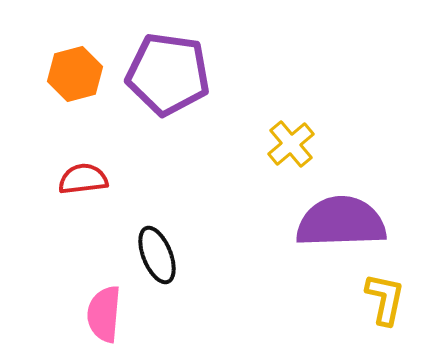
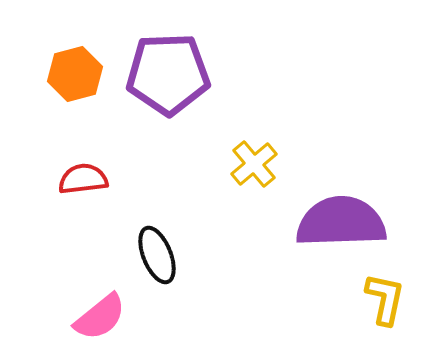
purple pentagon: rotated 10 degrees counterclockwise
yellow cross: moved 37 px left, 20 px down
pink semicircle: moved 4 px left, 3 px down; rotated 134 degrees counterclockwise
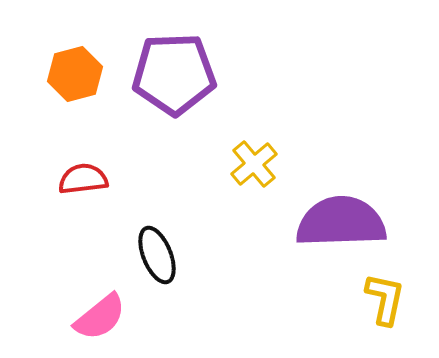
purple pentagon: moved 6 px right
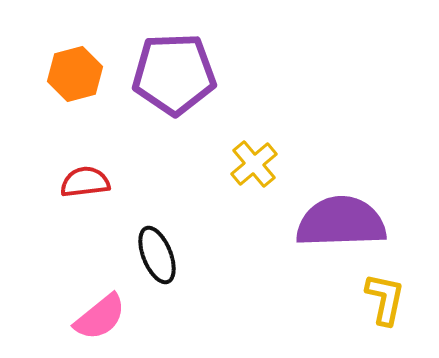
red semicircle: moved 2 px right, 3 px down
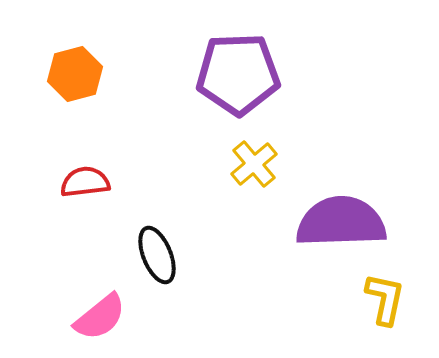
purple pentagon: moved 64 px right
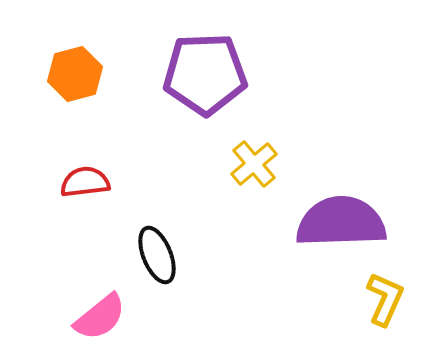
purple pentagon: moved 33 px left
yellow L-shape: rotated 12 degrees clockwise
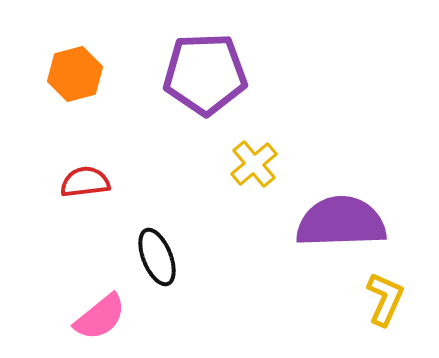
black ellipse: moved 2 px down
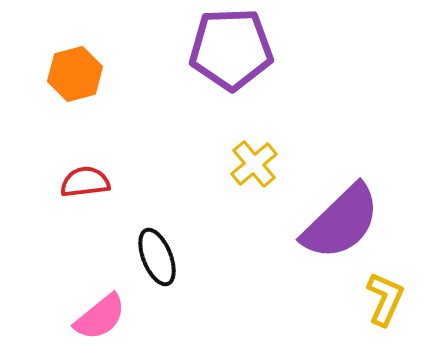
purple pentagon: moved 26 px right, 25 px up
purple semicircle: rotated 138 degrees clockwise
